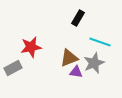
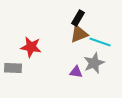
red star: rotated 20 degrees clockwise
brown triangle: moved 10 px right, 24 px up
gray rectangle: rotated 30 degrees clockwise
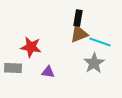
black rectangle: rotated 21 degrees counterclockwise
gray star: rotated 10 degrees counterclockwise
purple triangle: moved 28 px left
